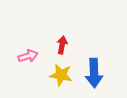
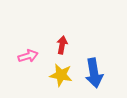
blue arrow: rotated 8 degrees counterclockwise
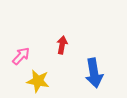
pink arrow: moved 7 px left; rotated 30 degrees counterclockwise
yellow star: moved 23 px left, 6 px down
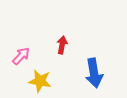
yellow star: moved 2 px right
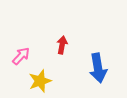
blue arrow: moved 4 px right, 5 px up
yellow star: rotated 30 degrees counterclockwise
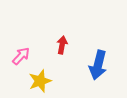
blue arrow: moved 3 px up; rotated 24 degrees clockwise
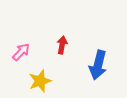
pink arrow: moved 4 px up
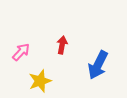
blue arrow: rotated 12 degrees clockwise
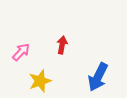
blue arrow: moved 12 px down
